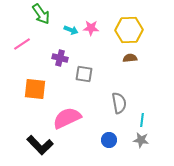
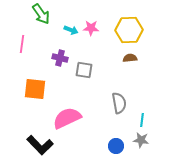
pink line: rotated 48 degrees counterclockwise
gray square: moved 4 px up
blue circle: moved 7 px right, 6 px down
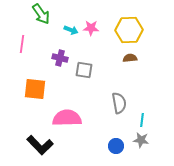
pink semicircle: rotated 24 degrees clockwise
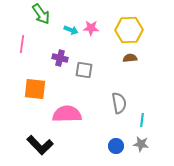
pink semicircle: moved 4 px up
gray star: moved 4 px down
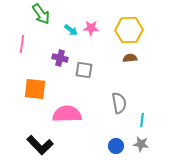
cyan arrow: rotated 16 degrees clockwise
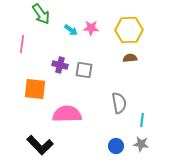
purple cross: moved 7 px down
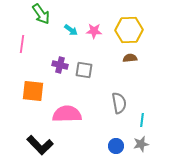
pink star: moved 3 px right, 3 px down
orange square: moved 2 px left, 2 px down
gray star: rotated 21 degrees counterclockwise
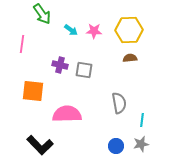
green arrow: moved 1 px right
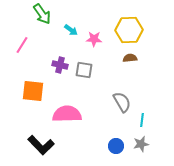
pink star: moved 8 px down
pink line: moved 1 px down; rotated 24 degrees clockwise
gray semicircle: moved 3 px right, 1 px up; rotated 20 degrees counterclockwise
black L-shape: moved 1 px right
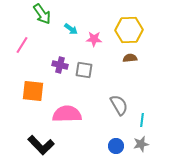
cyan arrow: moved 1 px up
gray semicircle: moved 3 px left, 3 px down
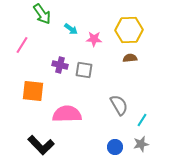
cyan line: rotated 24 degrees clockwise
blue circle: moved 1 px left, 1 px down
